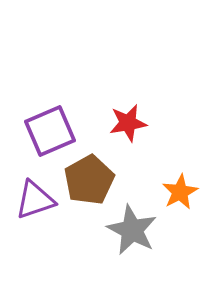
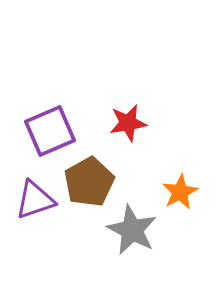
brown pentagon: moved 2 px down
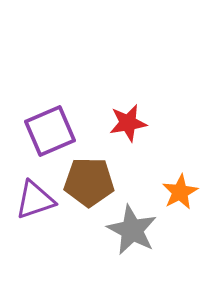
brown pentagon: rotated 30 degrees clockwise
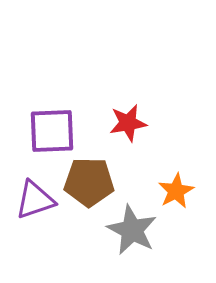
purple square: moved 2 px right; rotated 21 degrees clockwise
orange star: moved 4 px left, 1 px up
